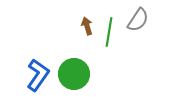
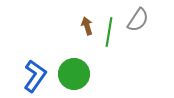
blue L-shape: moved 3 px left, 1 px down
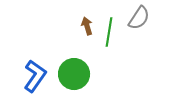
gray semicircle: moved 1 px right, 2 px up
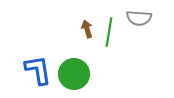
gray semicircle: rotated 60 degrees clockwise
brown arrow: moved 3 px down
blue L-shape: moved 3 px right, 6 px up; rotated 44 degrees counterclockwise
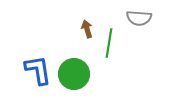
green line: moved 11 px down
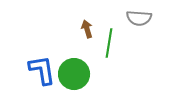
blue L-shape: moved 4 px right
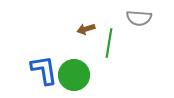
brown arrow: moved 1 px left; rotated 90 degrees counterclockwise
blue L-shape: moved 2 px right
green circle: moved 1 px down
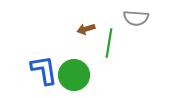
gray semicircle: moved 3 px left
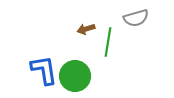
gray semicircle: rotated 20 degrees counterclockwise
green line: moved 1 px left, 1 px up
green circle: moved 1 px right, 1 px down
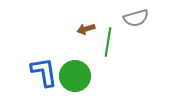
blue L-shape: moved 2 px down
